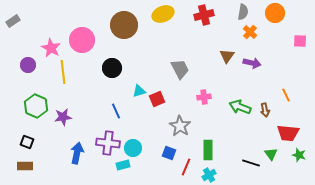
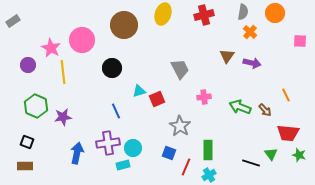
yellow ellipse: rotated 50 degrees counterclockwise
brown arrow: rotated 32 degrees counterclockwise
purple cross: rotated 15 degrees counterclockwise
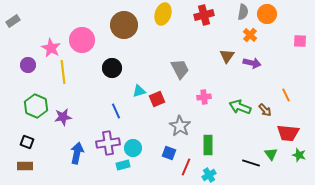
orange circle: moved 8 px left, 1 px down
orange cross: moved 3 px down
green rectangle: moved 5 px up
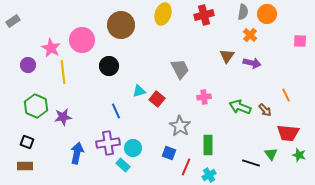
brown circle: moved 3 px left
black circle: moved 3 px left, 2 px up
red square: rotated 28 degrees counterclockwise
cyan rectangle: rotated 56 degrees clockwise
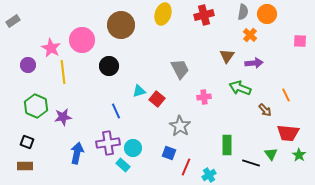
purple arrow: moved 2 px right; rotated 18 degrees counterclockwise
green arrow: moved 19 px up
green rectangle: moved 19 px right
green star: rotated 16 degrees clockwise
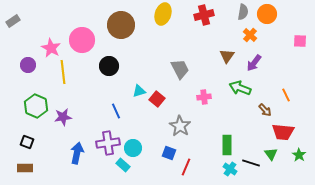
purple arrow: rotated 132 degrees clockwise
red trapezoid: moved 5 px left, 1 px up
brown rectangle: moved 2 px down
cyan cross: moved 21 px right, 6 px up; rotated 24 degrees counterclockwise
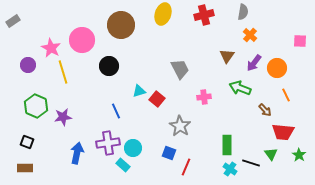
orange circle: moved 10 px right, 54 px down
yellow line: rotated 10 degrees counterclockwise
